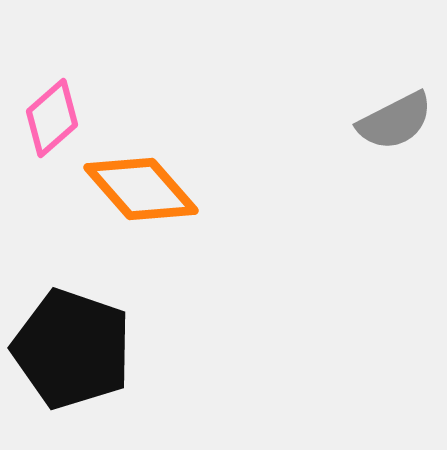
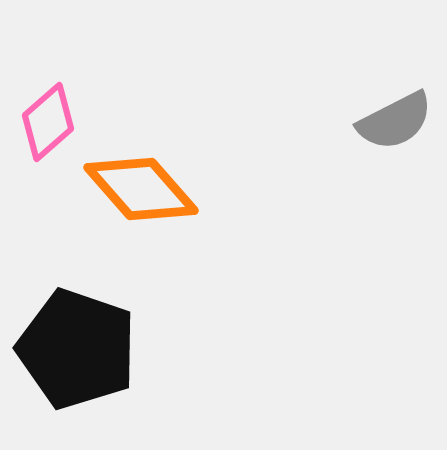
pink diamond: moved 4 px left, 4 px down
black pentagon: moved 5 px right
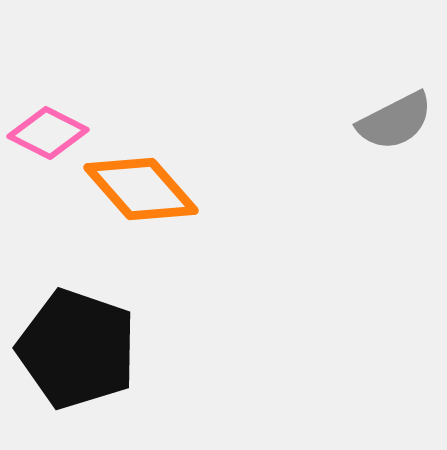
pink diamond: moved 11 px down; rotated 68 degrees clockwise
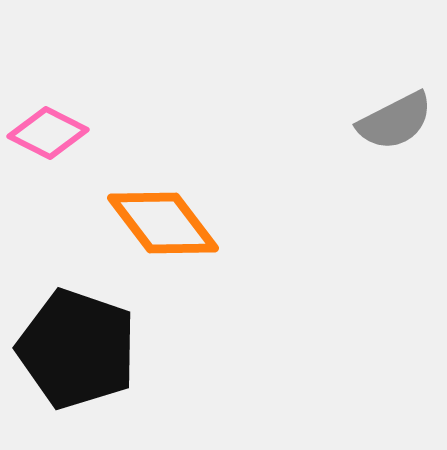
orange diamond: moved 22 px right, 34 px down; rotated 4 degrees clockwise
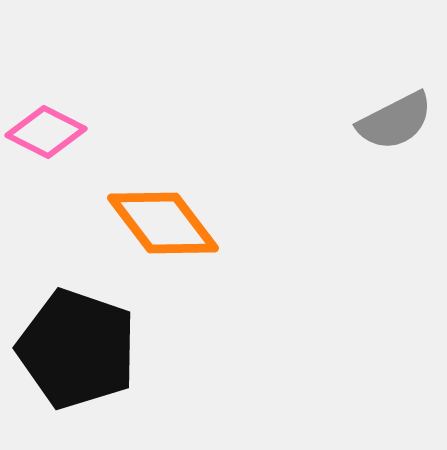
pink diamond: moved 2 px left, 1 px up
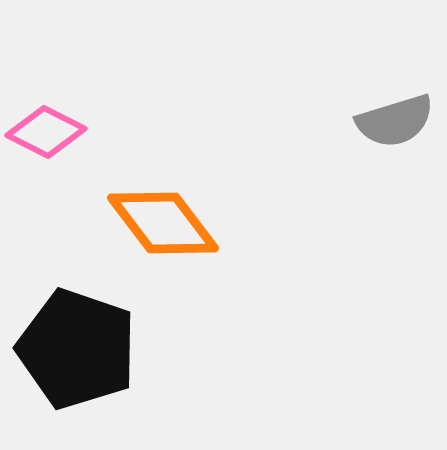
gray semicircle: rotated 10 degrees clockwise
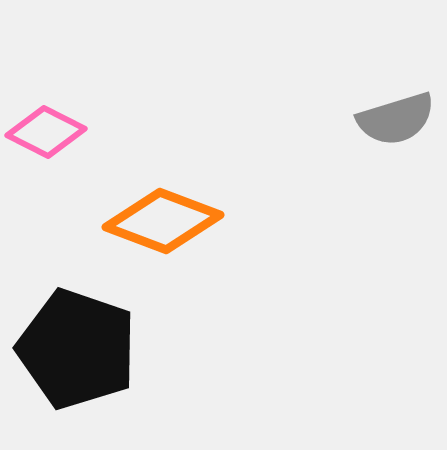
gray semicircle: moved 1 px right, 2 px up
orange diamond: moved 2 px up; rotated 32 degrees counterclockwise
